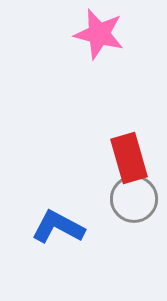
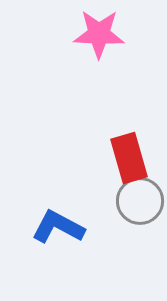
pink star: rotated 12 degrees counterclockwise
gray circle: moved 6 px right, 2 px down
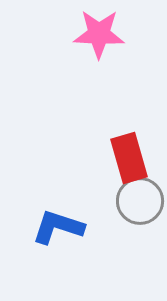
blue L-shape: rotated 10 degrees counterclockwise
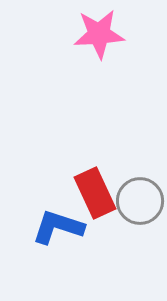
pink star: rotated 6 degrees counterclockwise
red rectangle: moved 34 px left, 35 px down; rotated 9 degrees counterclockwise
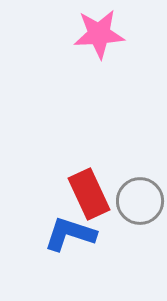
red rectangle: moved 6 px left, 1 px down
blue L-shape: moved 12 px right, 7 px down
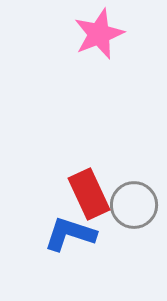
pink star: rotated 18 degrees counterclockwise
gray circle: moved 6 px left, 4 px down
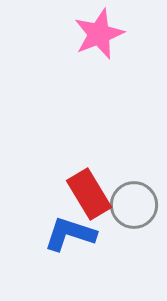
red rectangle: rotated 6 degrees counterclockwise
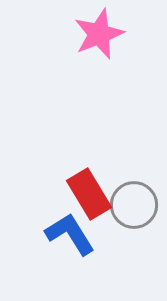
blue L-shape: rotated 40 degrees clockwise
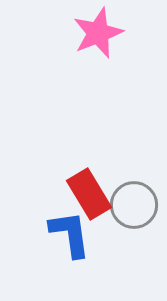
pink star: moved 1 px left, 1 px up
blue L-shape: rotated 24 degrees clockwise
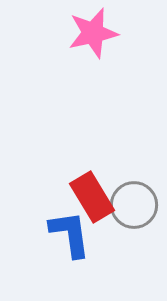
pink star: moved 5 px left; rotated 9 degrees clockwise
red rectangle: moved 3 px right, 3 px down
